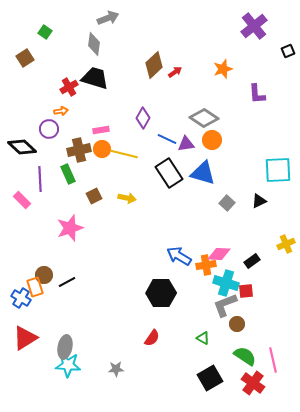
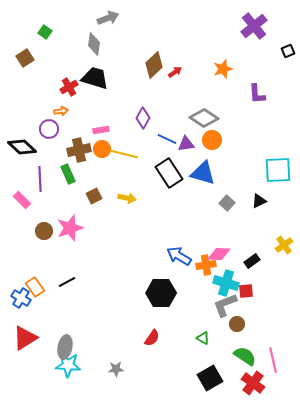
yellow cross at (286, 244): moved 2 px left, 1 px down; rotated 12 degrees counterclockwise
brown circle at (44, 275): moved 44 px up
orange rectangle at (35, 287): rotated 18 degrees counterclockwise
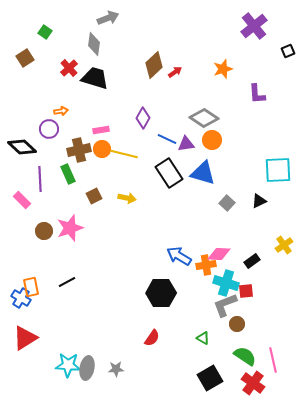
red cross at (69, 87): moved 19 px up; rotated 12 degrees counterclockwise
orange rectangle at (35, 287): moved 4 px left; rotated 24 degrees clockwise
gray ellipse at (65, 347): moved 22 px right, 21 px down
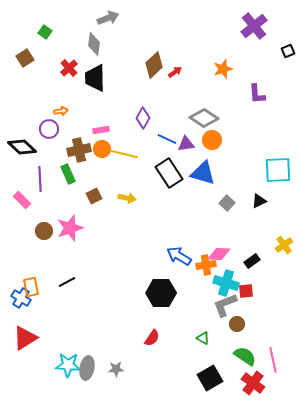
black trapezoid at (95, 78): rotated 108 degrees counterclockwise
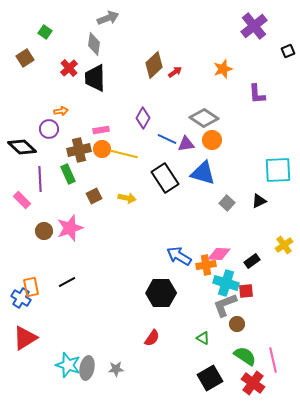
black rectangle at (169, 173): moved 4 px left, 5 px down
cyan star at (68, 365): rotated 15 degrees clockwise
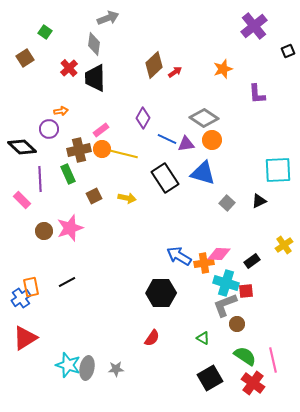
pink rectangle at (101, 130): rotated 28 degrees counterclockwise
orange cross at (206, 265): moved 2 px left, 2 px up
blue cross at (21, 298): rotated 24 degrees clockwise
